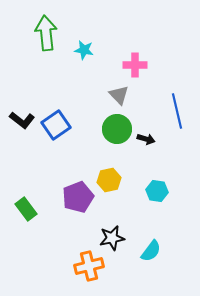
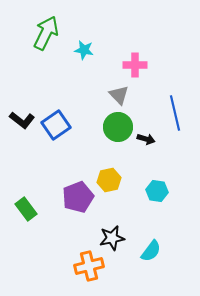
green arrow: rotated 32 degrees clockwise
blue line: moved 2 px left, 2 px down
green circle: moved 1 px right, 2 px up
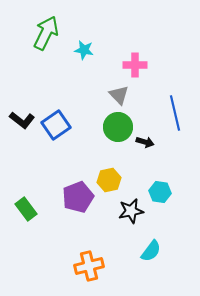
black arrow: moved 1 px left, 3 px down
cyan hexagon: moved 3 px right, 1 px down
black star: moved 19 px right, 27 px up
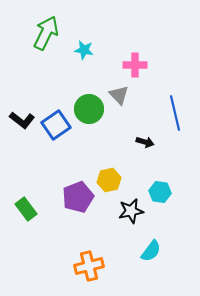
green circle: moved 29 px left, 18 px up
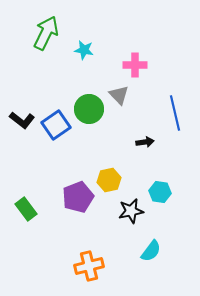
black arrow: rotated 24 degrees counterclockwise
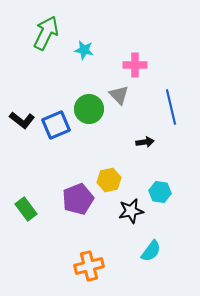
blue line: moved 4 px left, 6 px up
blue square: rotated 12 degrees clockwise
purple pentagon: moved 2 px down
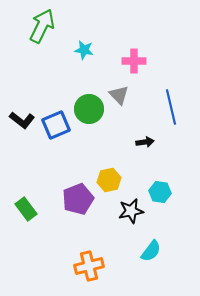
green arrow: moved 4 px left, 7 px up
pink cross: moved 1 px left, 4 px up
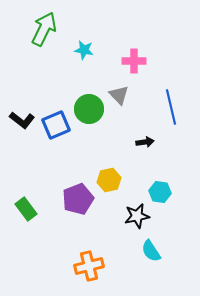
green arrow: moved 2 px right, 3 px down
black star: moved 6 px right, 5 px down
cyan semicircle: rotated 110 degrees clockwise
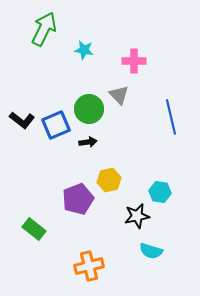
blue line: moved 10 px down
black arrow: moved 57 px left
green rectangle: moved 8 px right, 20 px down; rotated 15 degrees counterclockwise
cyan semicircle: rotated 40 degrees counterclockwise
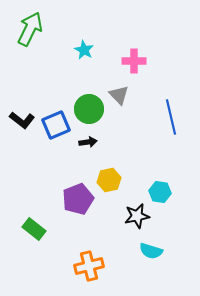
green arrow: moved 14 px left
cyan star: rotated 18 degrees clockwise
